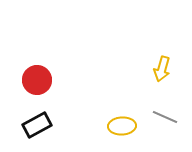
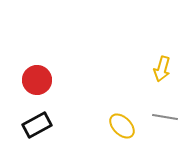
gray line: rotated 15 degrees counterclockwise
yellow ellipse: rotated 48 degrees clockwise
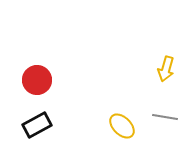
yellow arrow: moved 4 px right
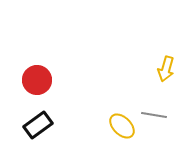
gray line: moved 11 px left, 2 px up
black rectangle: moved 1 px right; rotated 8 degrees counterclockwise
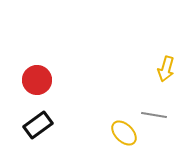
yellow ellipse: moved 2 px right, 7 px down
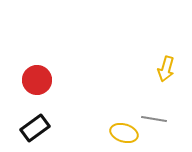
gray line: moved 4 px down
black rectangle: moved 3 px left, 3 px down
yellow ellipse: rotated 28 degrees counterclockwise
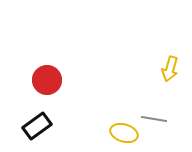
yellow arrow: moved 4 px right
red circle: moved 10 px right
black rectangle: moved 2 px right, 2 px up
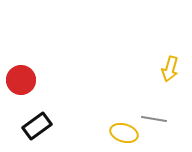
red circle: moved 26 px left
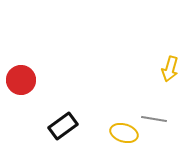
black rectangle: moved 26 px right
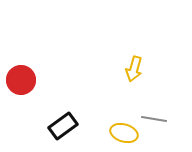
yellow arrow: moved 36 px left
